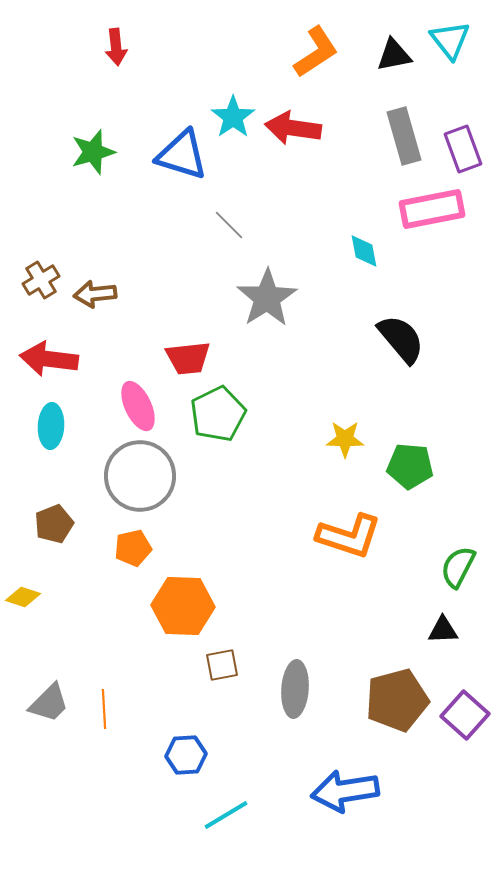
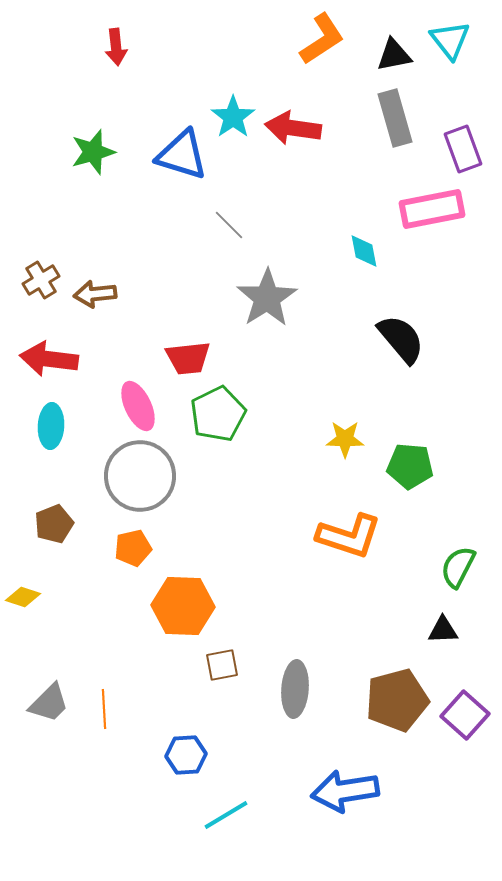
orange L-shape at (316, 52): moved 6 px right, 13 px up
gray rectangle at (404, 136): moved 9 px left, 18 px up
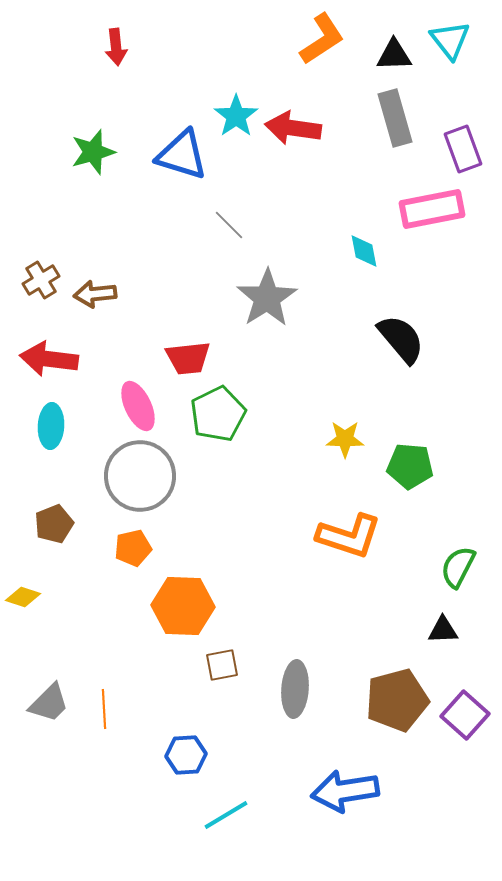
black triangle at (394, 55): rotated 9 degrees clockwise
cyan star at (233, 117): moved 3 px right, 1 px up
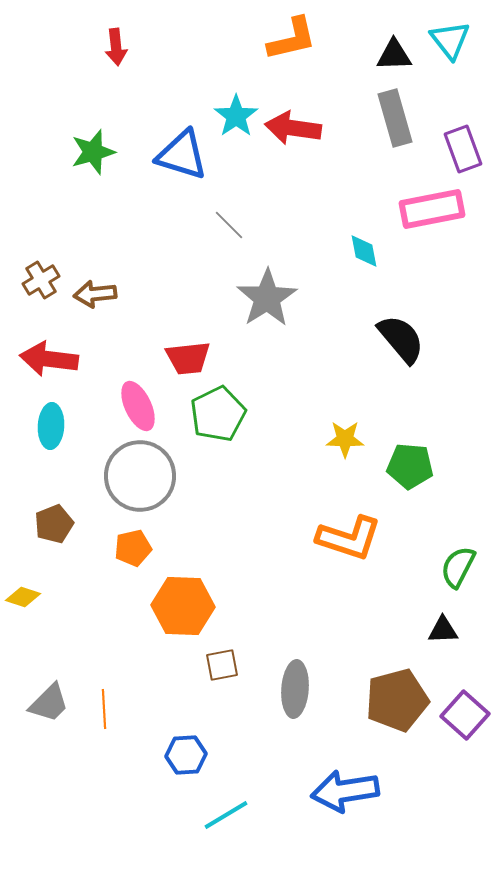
orange L-shape at (322, 39): moved 30 px left; rotated 20 degrees clockwise
orange L-shape at (349, 536): moved 2 px down
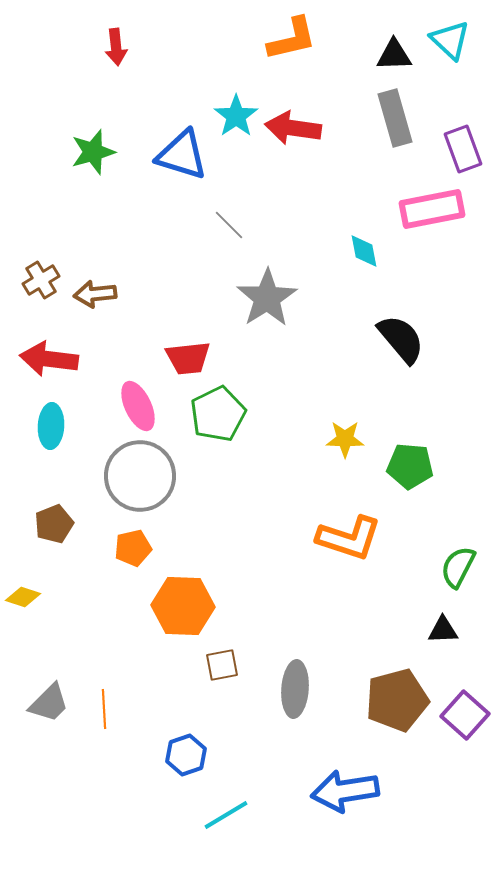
cyan triangle at (450, 40): rotated 9 degrees counterclockwise
blue hexagon at (186, 755): rotated 15 degrees counterclockwise
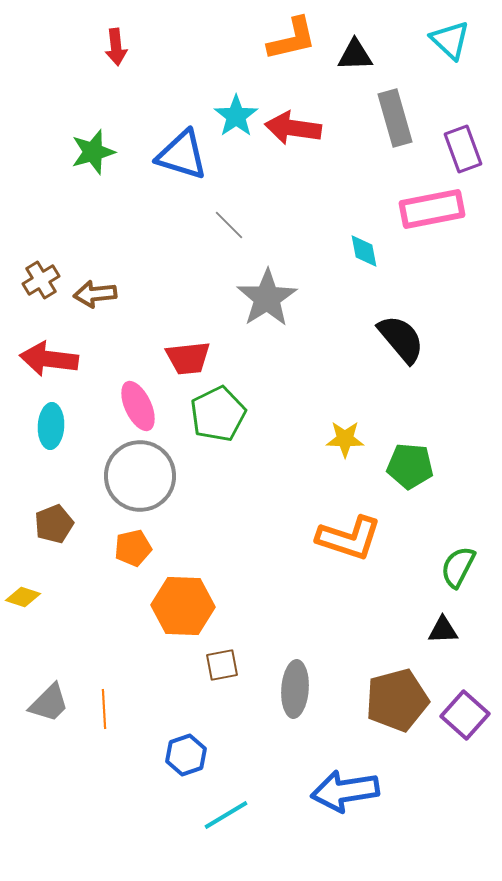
black triangle at (394, 55): moved 39 px left
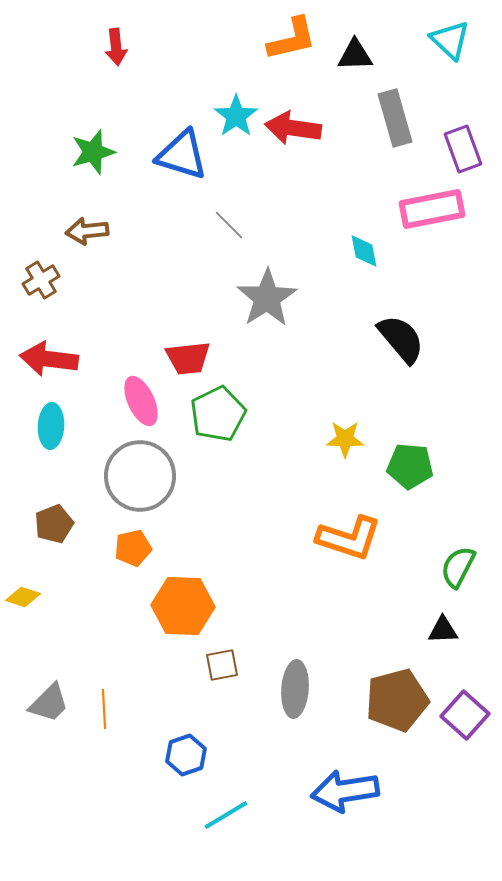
brown arrow at (95, 294): moved 8 px left, 63 px up
pink ellipse at (138, 406): moved 3 px right, 5 px up
